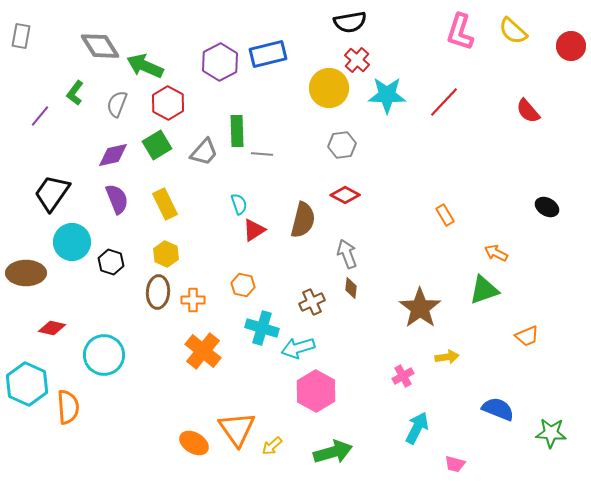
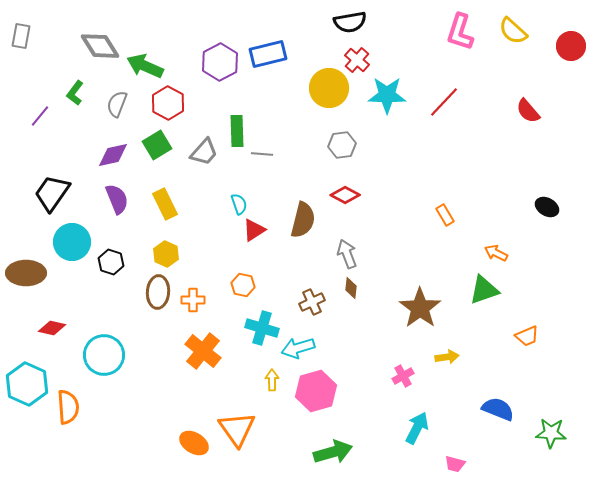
pink hexagon at (316, 391): rotated 15 degrees clockwise
yellow arrow at (272, 446): moved 66 px up; rotated 130 degrees clockwise
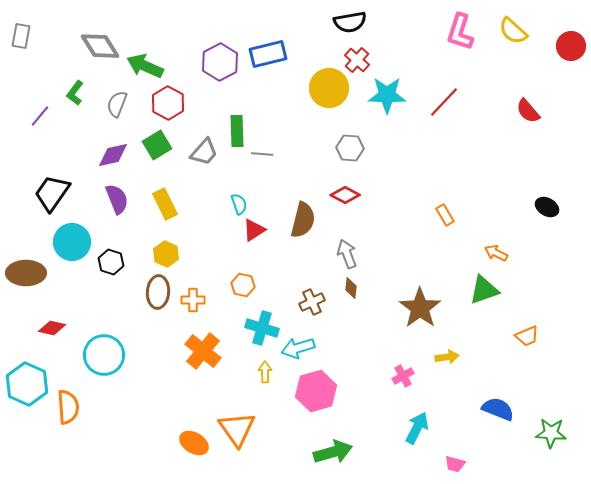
gray hexagon at (342, 145): moved 8 px right, 3 px down; rotated 12 degrees clockwise
yellow arrow at (272, 380): moved 7 px left, 8 px up
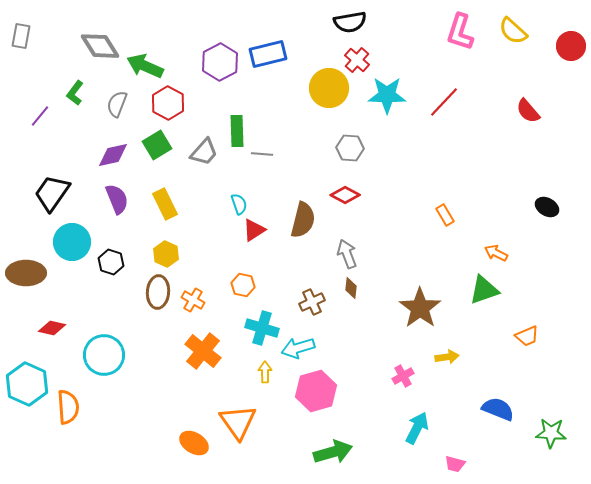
orange cross at (193, 300): rotated 30 degrees clockwise
orange triangle at (237, 429): moved 1 px right, 7 px up
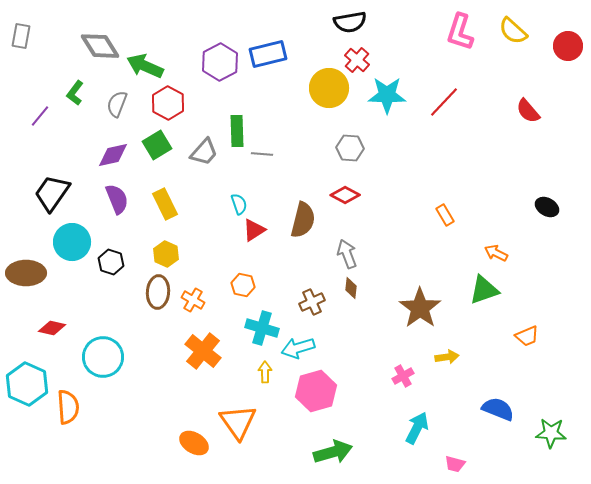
red circle at (571, 46): moved 3 px left
cyan circle at (104, 355): moved 1 px left, 2 px down
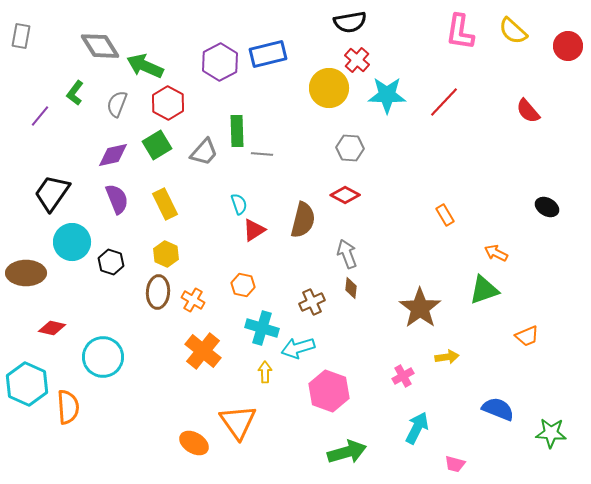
pink L-shape at (460, 32): rotated 9 degrees counterclockwise
pink hexagon at (316, 391): moved 13 px right; rotated 24 degrees counterclockwise
green arrow at (333, 452): moved 14 px right
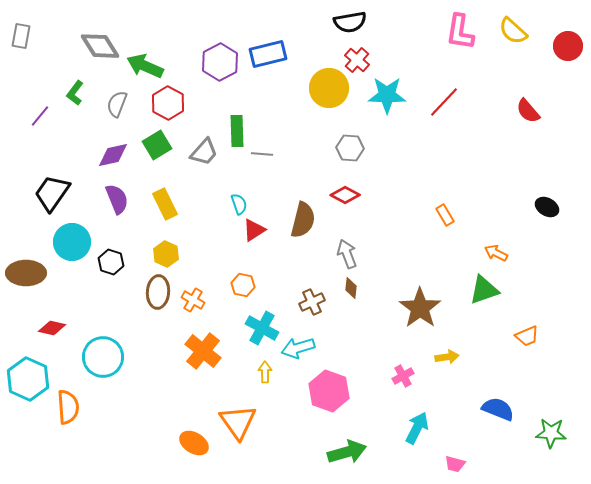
cyan cross at (262, 328): rotated 12 degrees clockwise
cyan hexagon at (27, 384): moved 1 px right, 5 px up
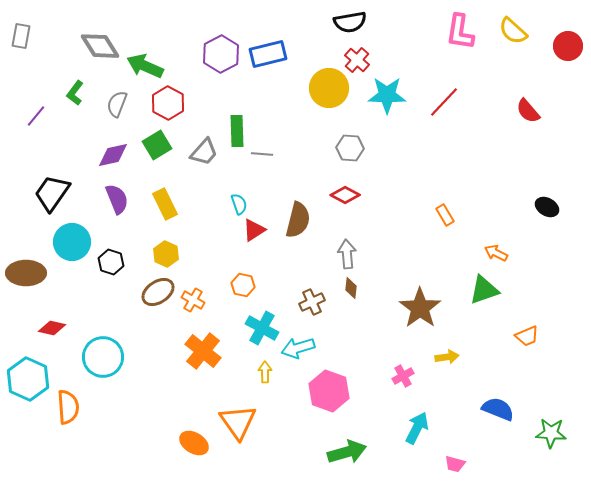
purple hexagon at (220, 62): moved 1 px right, 8 px up
purple line at (40, 116): moved 4 px left
brown semicircle at (303, 220): moved 5 px left
gray arrow at (347, 254): rotated 16 degrees clockwise
brown ellipse at (158, 292): rotated 52 degrees clockwise
